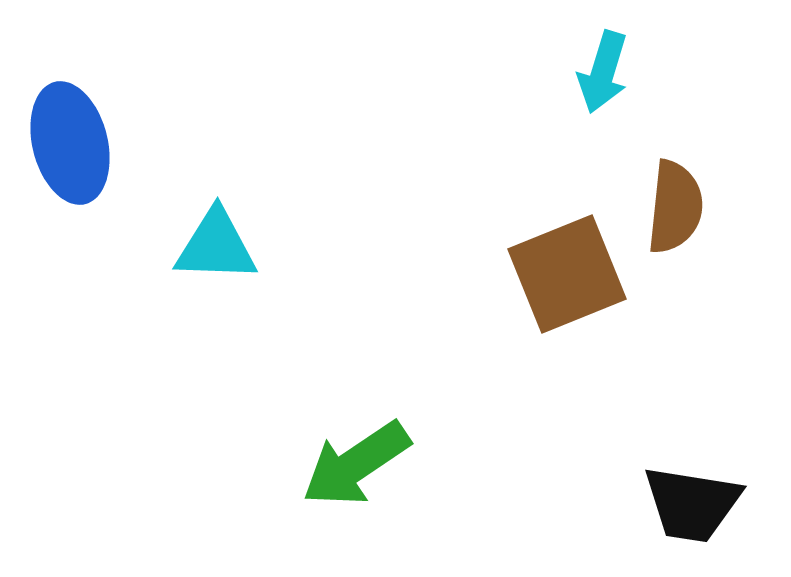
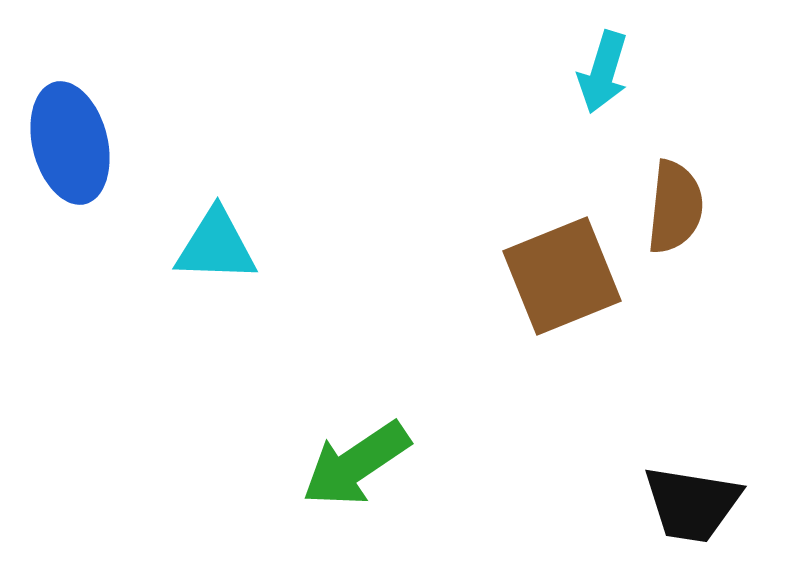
brown square: moved 5 px left, 2 px down
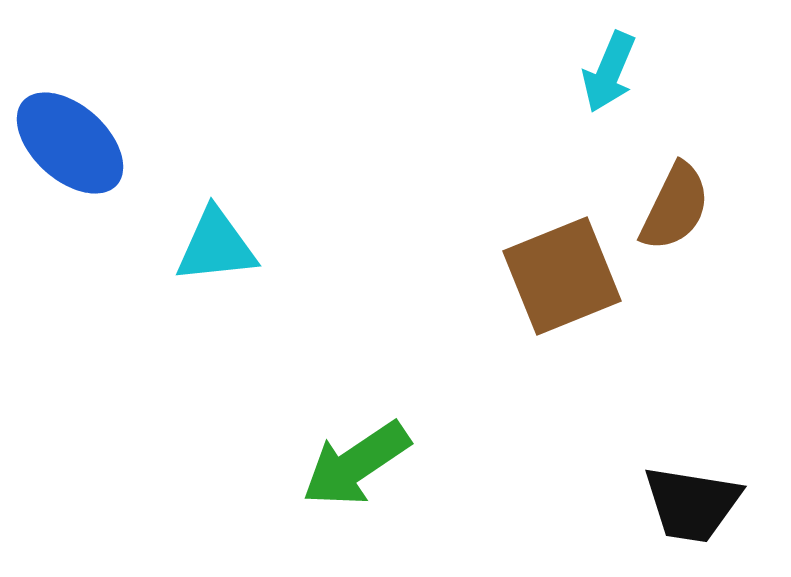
cyan arrow: moved 6 px right; rotated 6 degrees clockwise
blue ellipse: rotated 34 degrees counterclockwise
brown semicircle: rotated 20 degrees clockwise
cyan triangle: rotated 8 degrees counterclockwise
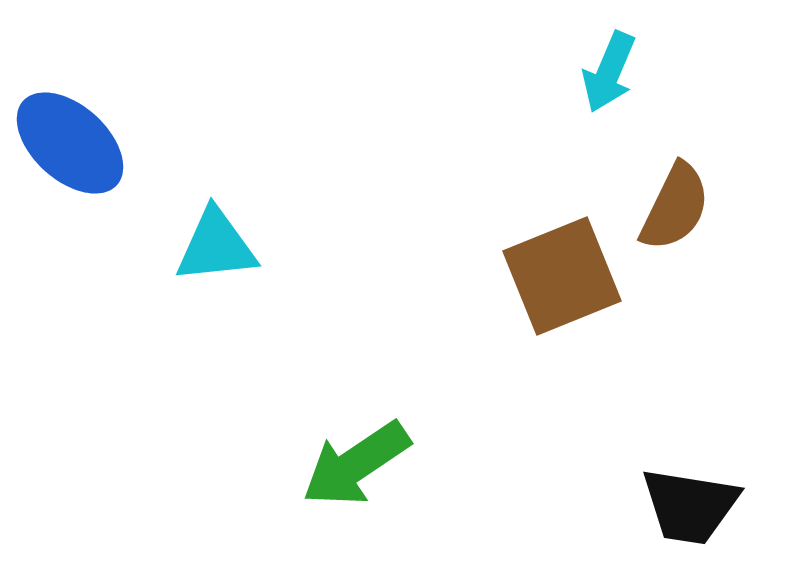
black trapezoid: moved 2 px left, 2 px down
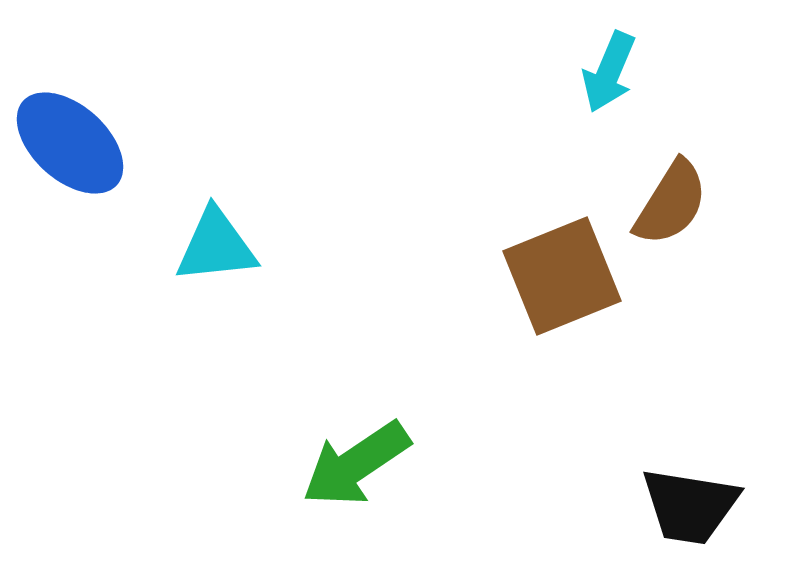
brown semicircle: moved 4 px left, 4 px up; rotated 6 degrees clockwise
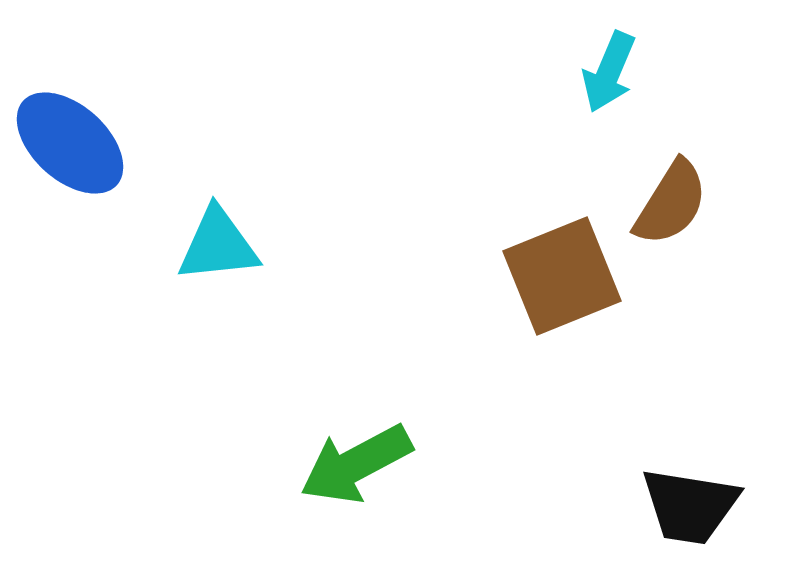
cyan triangle: moved 2 px right, 1 px up
green arrow: rotated 6 degrees clockwise
